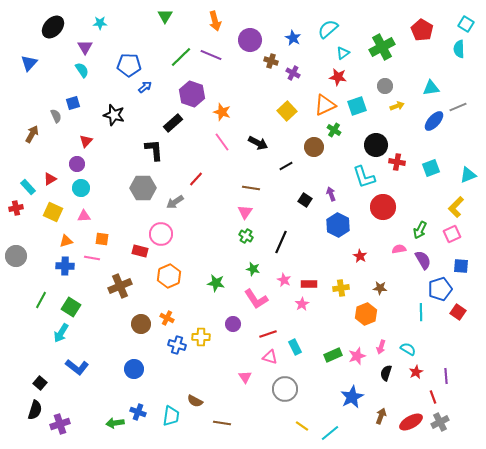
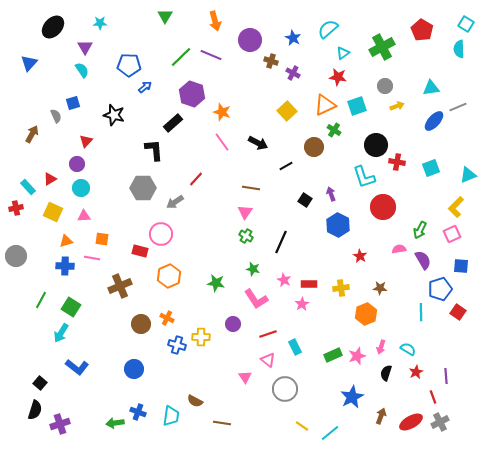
pink triangle at (270, 357): moved 2 px left, 3 px down; rotated 21 degrees clockwise
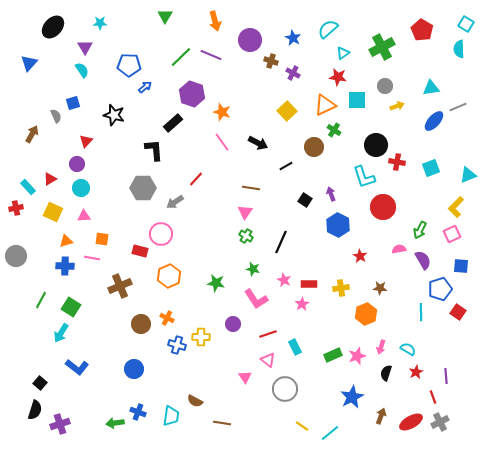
cyan square at (357, 106): moved 6 px up; rotated 18 degrees clockwise
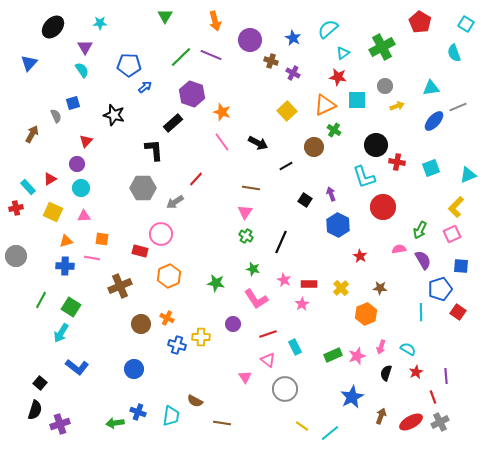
red pentagon at (422, 30): moved 2 px left, 8 px up
cyan semicircle at (459, 49): moved 5 px left, 4 px down; rotated 18 degrees counterclockwise
yellow cross at (341, 288): rotated 35 degrees counterclockwise
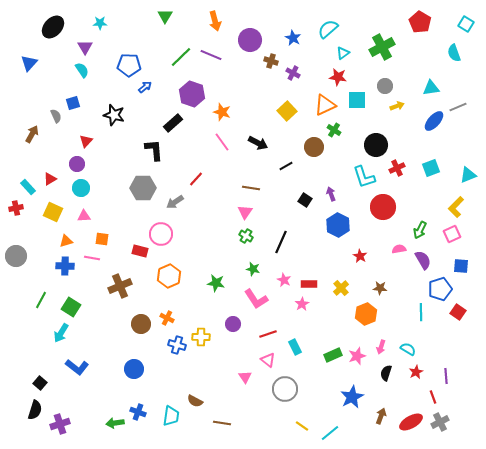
red cross at (397, 162): moved 6 px down; rotated 35 degrees counterclockwise
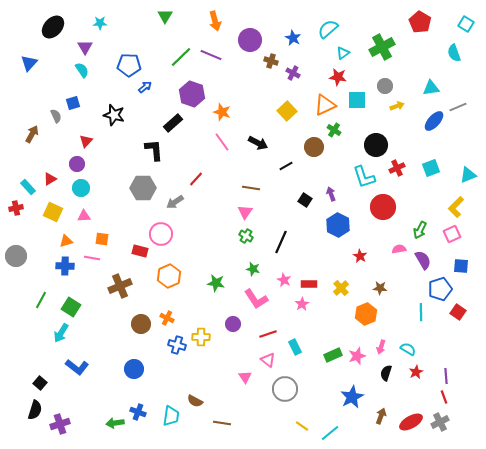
red line at (433, 397): moved 11 px right
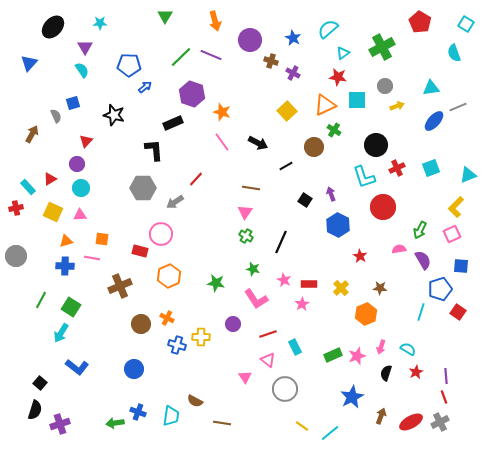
black rectangle at (173, 123): rotated 18 degrees clockwise
pink triangle at (84, 216): moved 4 px left, 1 px up
cyan line at (421, 312): rotated 18 degrees clockwise
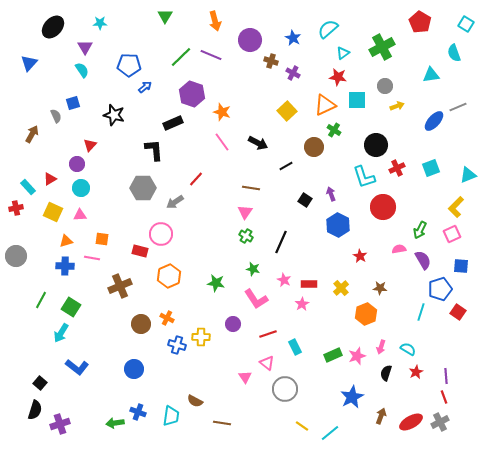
cyan triangle at (431, 88): moved 13 px up
red triangle at (86, 141): moved 4 px right, 4 px down
pink triangle at (268, 360): moved 1 px left, 3 px down
